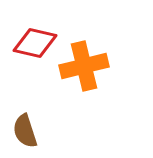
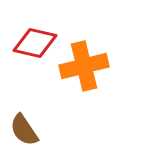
brown semicircle: moved 1 px left, 1 px up; rotated 16 degrees counterclockwise
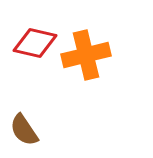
orange cross: moved 2 px right, 11 px up
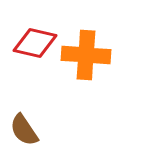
orange cross: rotated 18 degrees clockwise
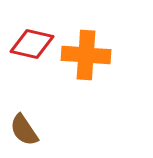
red diamond: moved 3 px left, 1 px down
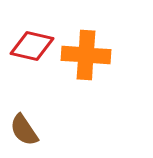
red diamond: moved 2 px down
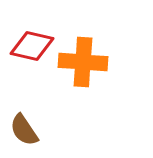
orange cross: moved 3 px left, 7 px down
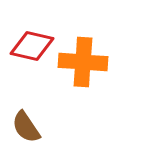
brown semicircle: moved 2 px right, 3 px up
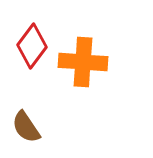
red diamond: rotated 66 degrees counterclockwise
